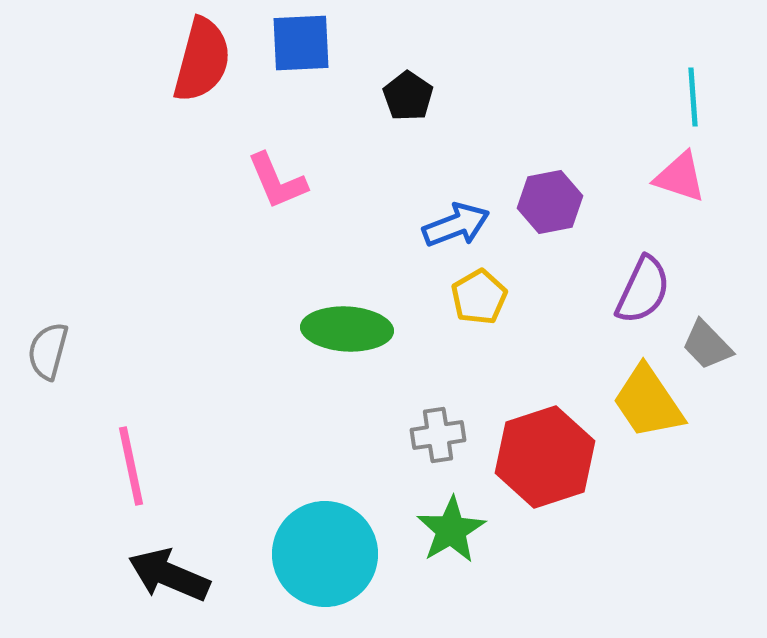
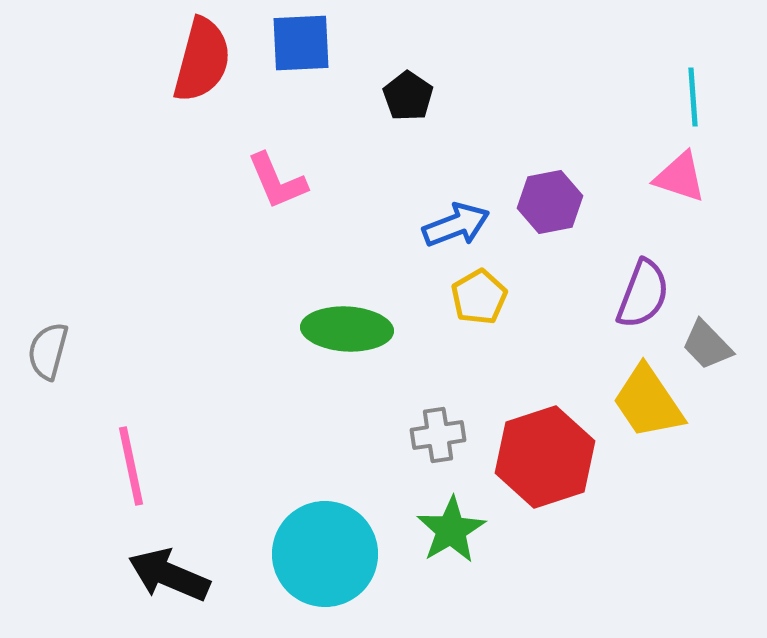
purple semicircle: moved 4 px down; rotated 4 degrees counterclockwise
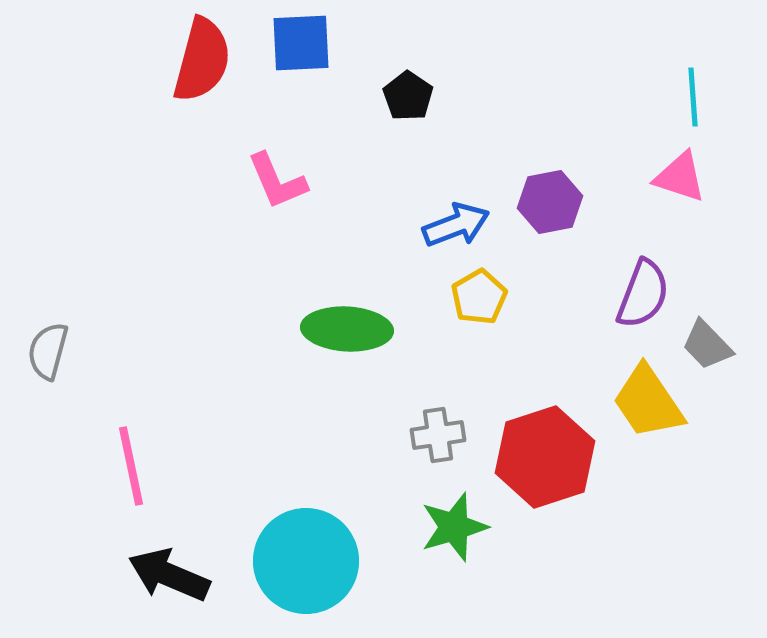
green star: moved 3 px right, 3 px up; rotated 14 degrees clockwise
cyan circle: moved 19 px left, 7 px down
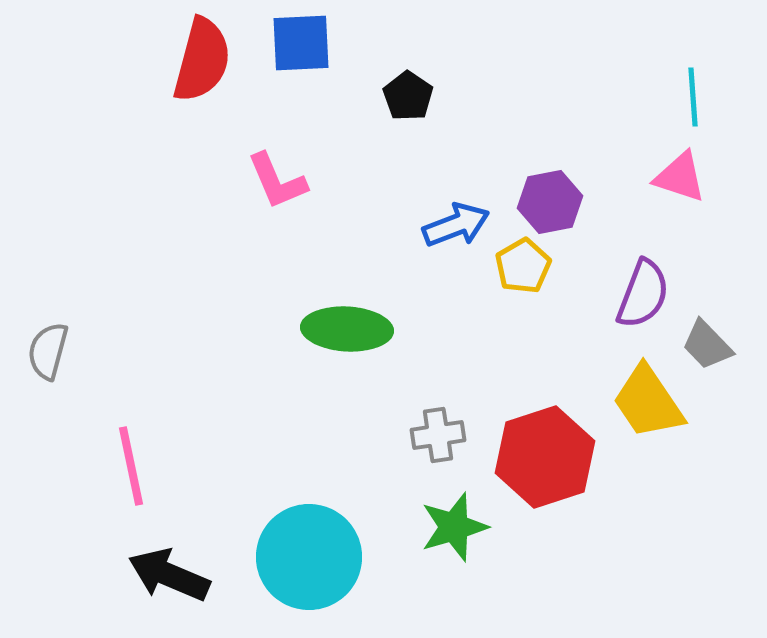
yellow pentagon: moved 44 px right, 31 px up
cyan circle: moved 3 px right, 4 px up
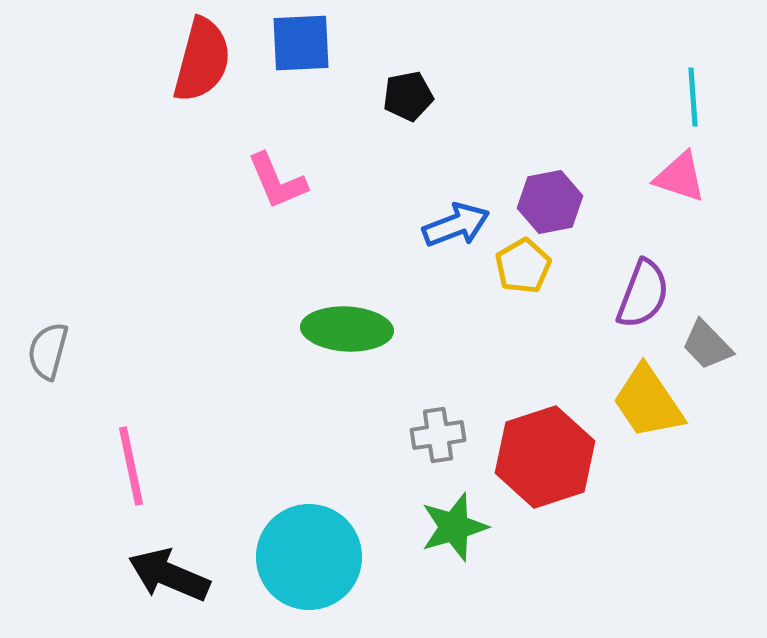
black pentagon: rotated 27 degrees clockwise
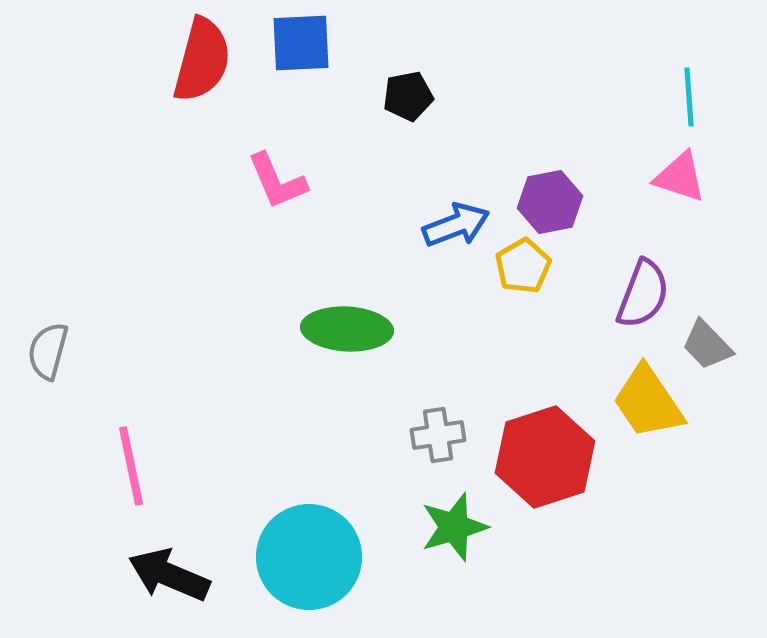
cyan line: moved 4 px left
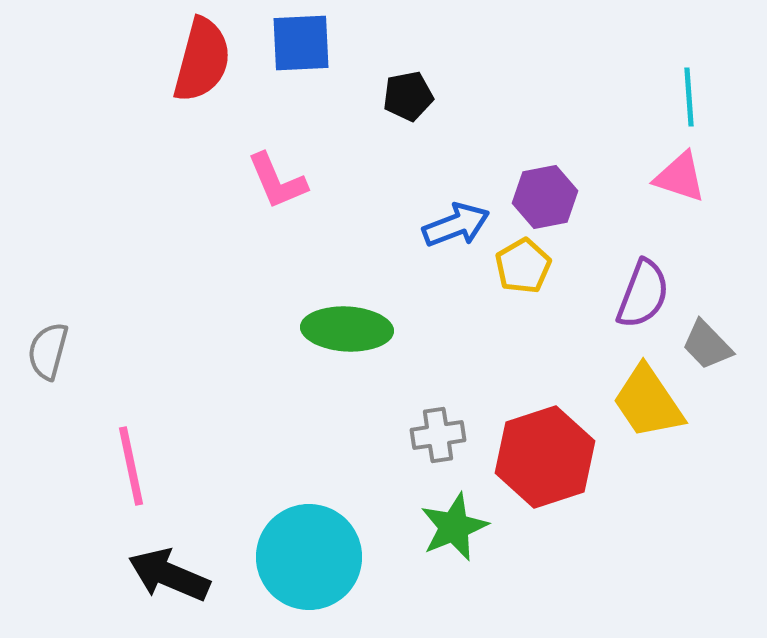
purple hexagon: moved 5 px left, 5 px up
green star: rotated 6 degrees counterclockwise
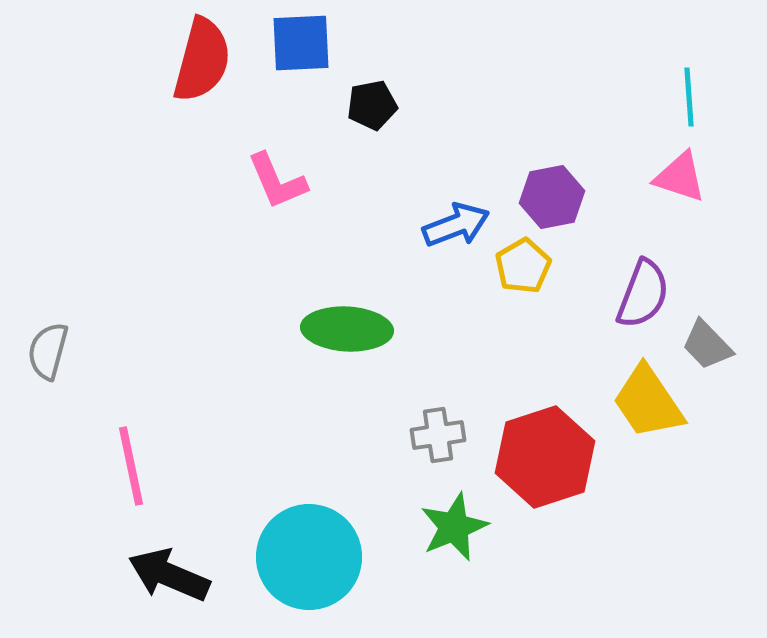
black pentagon: moved 36 px left, 9 px down
purple hexagon: moved 7 px right
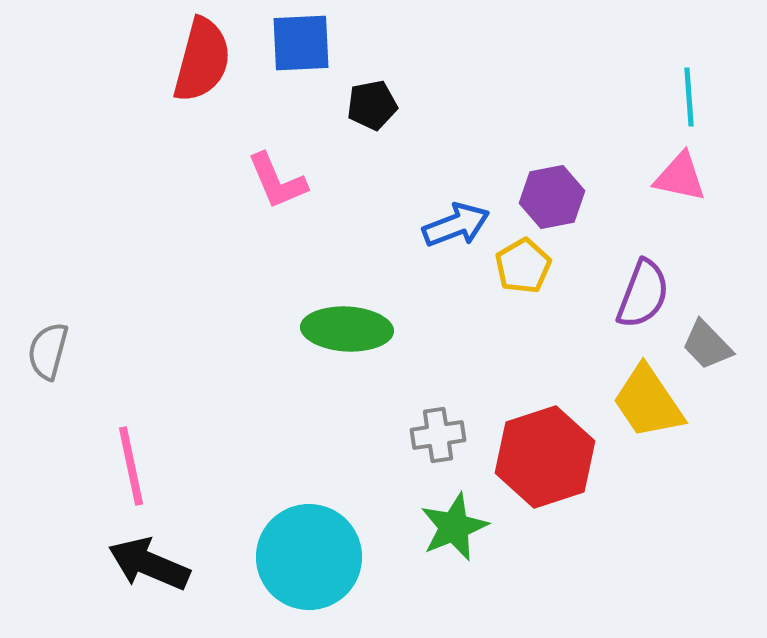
pink triangle: rotated 6 degrees counterclockwise
black arrow: moved 20 px left, 11 px up
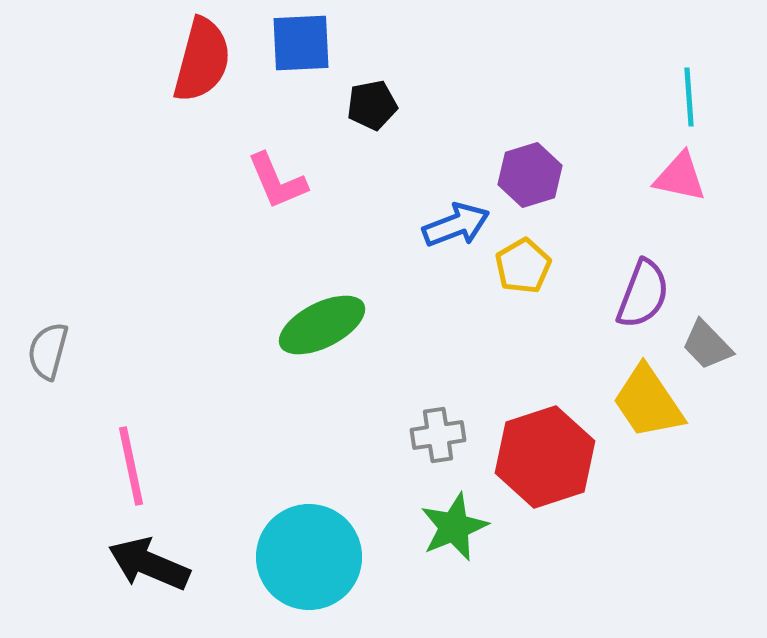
purple hexagon: moved 22 px left, 22 px up; rotated 6 degrees counterclockwise
green ellipse: moved 25 px left, 4 px up; rotated 30 degrees counterclockwise
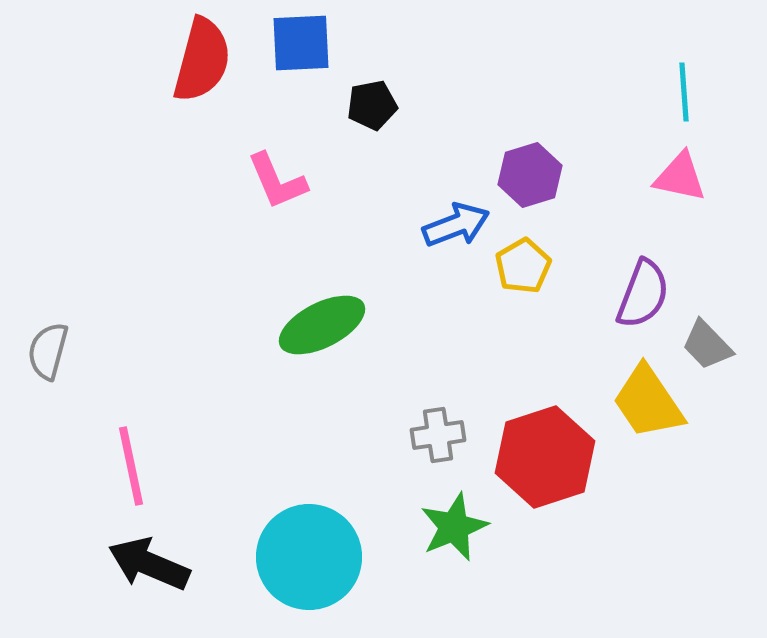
cyan line: moved 5 px left, 5 px up
